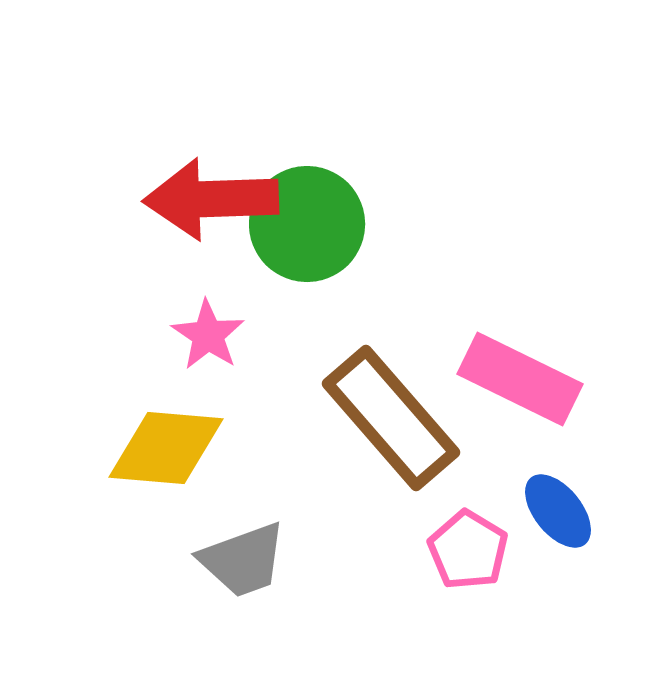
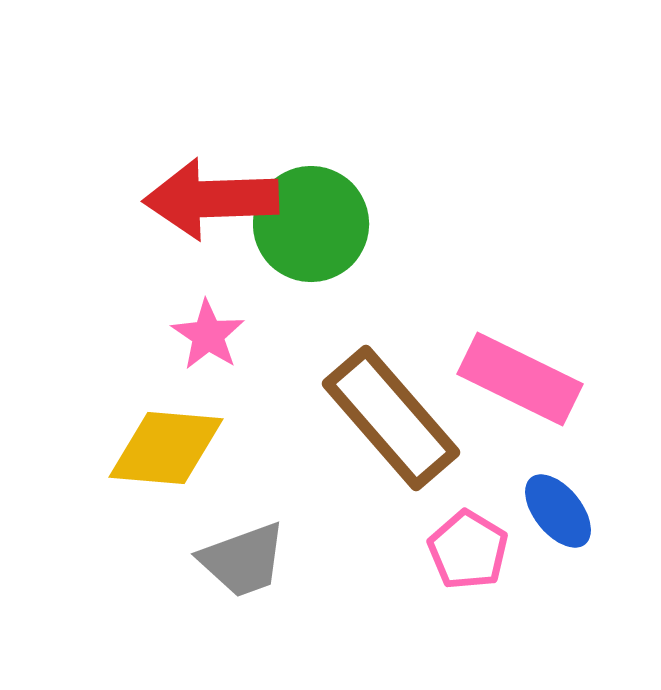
green circle: moved 4 px right
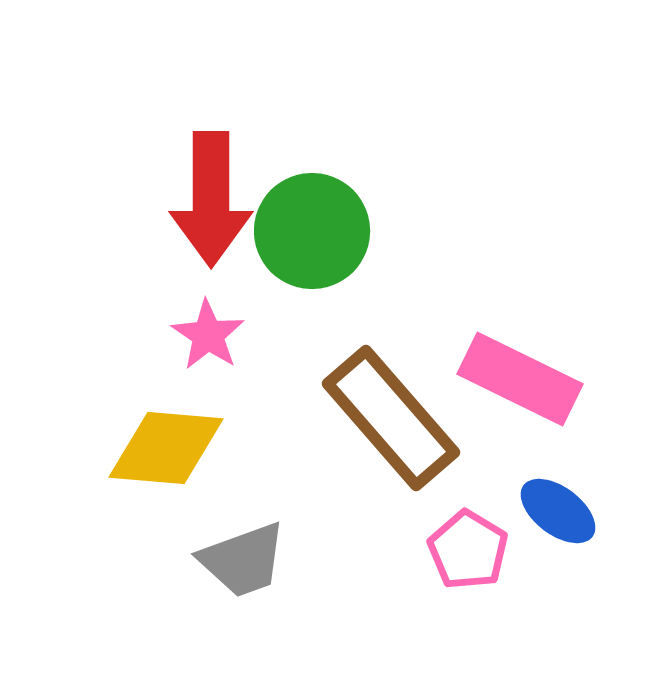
red arrow: rotated 88 degrees counterclockwise
green circle: moved 1 px right, 7 px down
blue ellipse: rotated 14 degrees counterclockwise
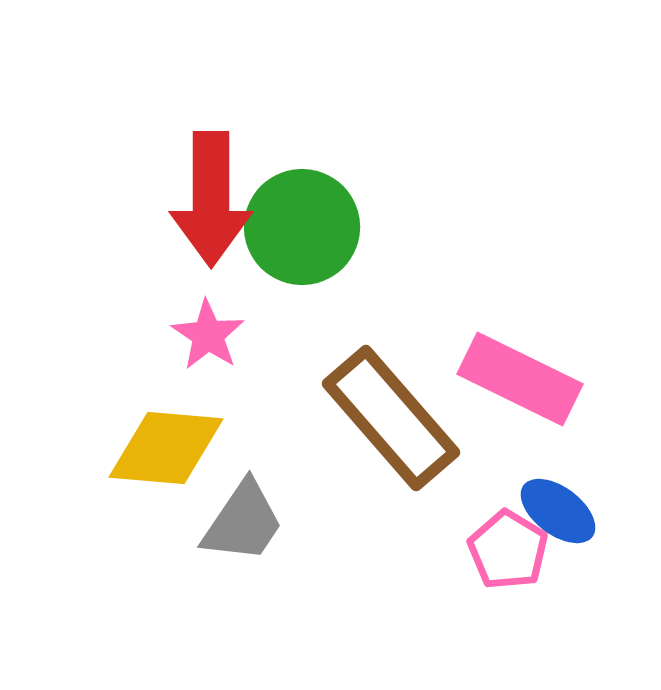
green circle: moved 10 px left, 4 px up
pink pentagon: moved 40 px right
gray trapezoid: moved 38 px up; rotated 36 degrees counterclockwise
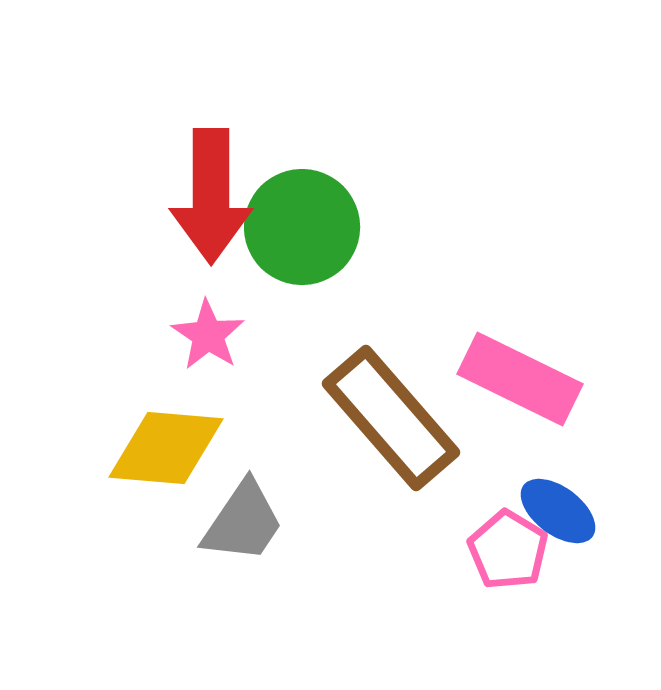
red arrow: moved 3 px up
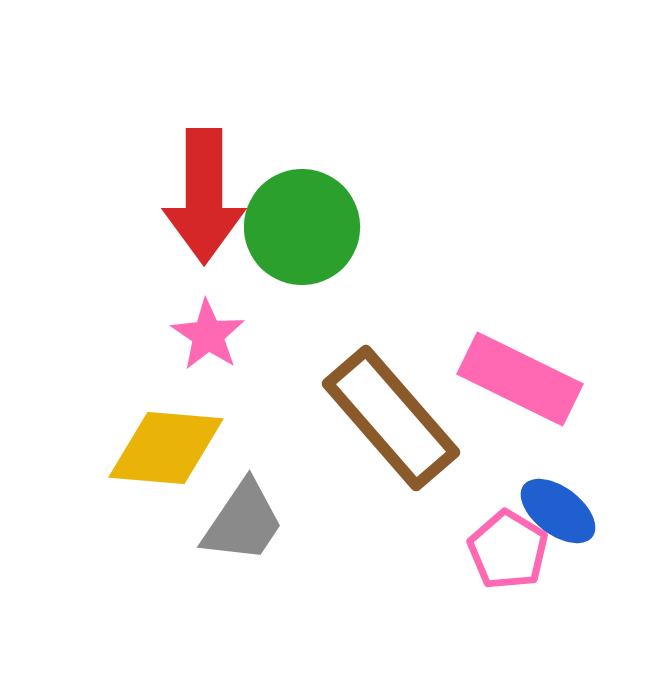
red arrow: moved 7 px left
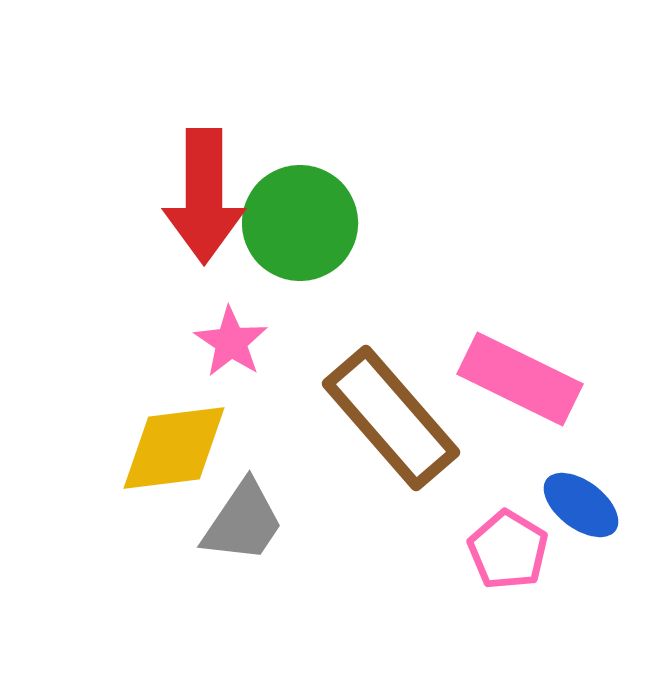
green circle: moved 2 px left, 4 px up
pink star: moved 23 px right, 7 px down
yellow diamond: moved 8 px right; rotated 12 degrees counterclockwise
blue ellipse: moved 23 px right, 6 px up
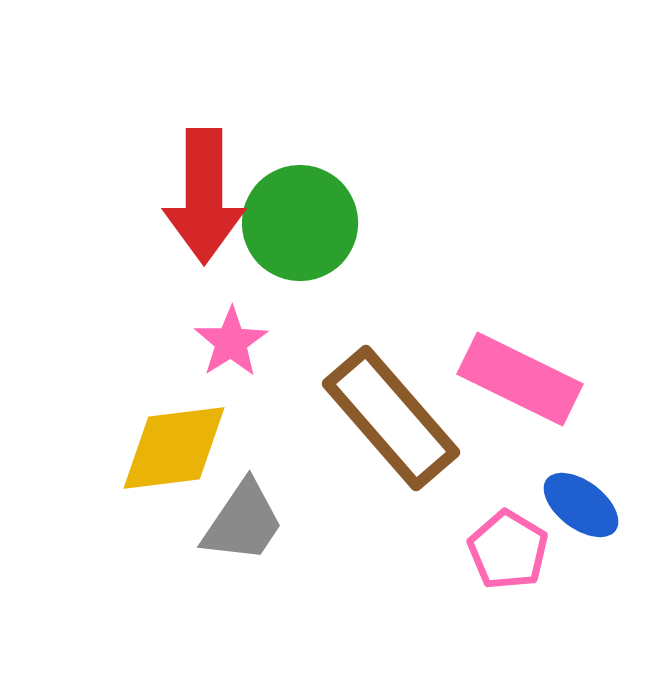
pink star: rotated 6 degrees clockwise
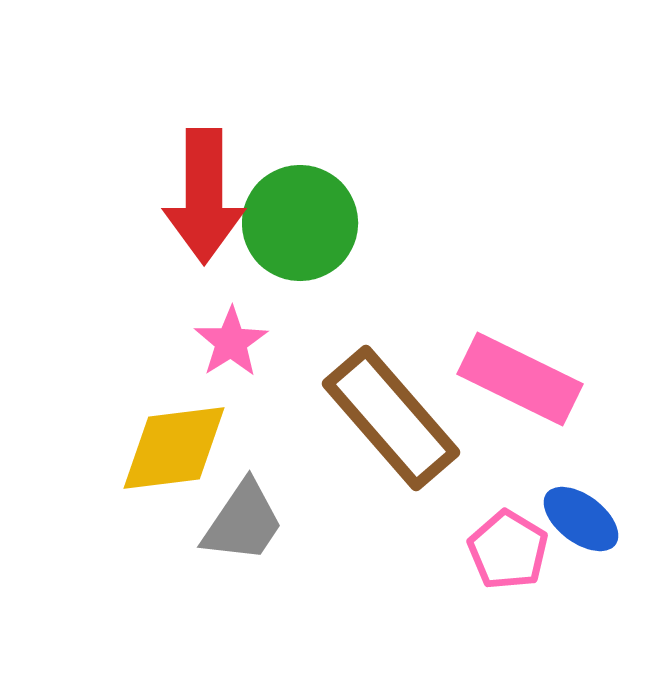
blue ellipse: moved 14 px down
